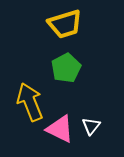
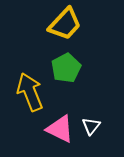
yellow trapezoid: rotated 30 degrees counterclockwise
yellow arrow: moved 10 px up
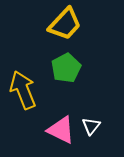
yellow arrow: moved 7 px left, 2 px up
pink triangle: moved 1 px right, 1 px down
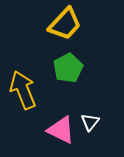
green pentagon: moved 2 px right
white triangle: moved 1 px left, 4 px up
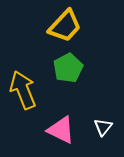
yellow trapezoid: moved 2 px down
white triangle: moved 13 px right, 5 px down
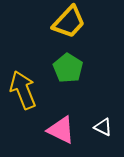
yellow trapezoid: moved 4 px right, 4 px up
green pentagon: rotated 12 degrees counterclockwise
white triangle: rotated 42 degrees counterclockwise
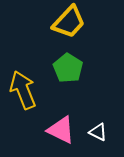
white triangle: moved 5 px left, 5 px down
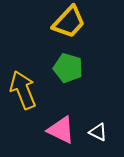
green pentagon: rotated 16 degrees counterclockwise
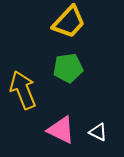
green pentagon: rotated 24 degrees counterclockwise
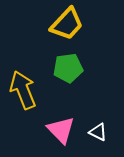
yellow trapezoid: moved 2 px left, 2 px down
pink triangle: rotated 20 degrees clockwise
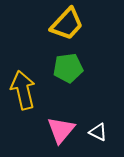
yellow arrow: rotated 9 degrees clockwise
pink triangle: rotated 24 degrees clockwise
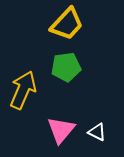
green pentagon: moved 2 px left, 1 px up
yellow arrow: rotated 36 degrees clockwise
white triangle: moved 1 px left
